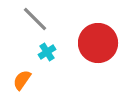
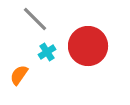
red circle: moved 10 px left, 3 px down
orange semicircle: moved 3 px left, 5 px up
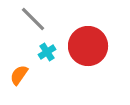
gray line: moved 2 px left
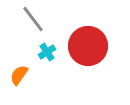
gray line: rotated 8 degrees clockwise
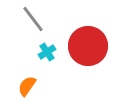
orange semicircle: moved 8 px right, 11 px down
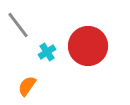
gray line: moved 15 px left, 6 px down
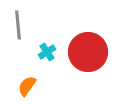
gray line: rotated 32 degrees clockwise
red circle: moved 6 px down
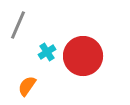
gray line: rotated 28 degrees clockwise
red circle: moved 5 px left, 4 px down
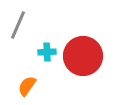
cyan cross: rotated 30 degrees clockwise
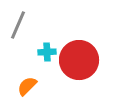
red circle: moved 4 px left, 4 px down
orange semicircle: rotated 10 degrees clockwise
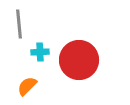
gray line: moved 1 px right, 1 px up; rotated 28 degrees counterclockwise
cyan cross: moved 7 px left
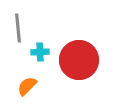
gray line: moved 1 px left, 4 px down
